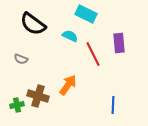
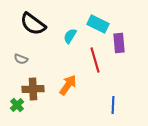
cyan rectangle: moved 12 px right, 10 px down
cyan semicircle: rotated 84 degrees counterclockwise
red line: moved 2 px right, 6 px down; rotated 10 degrees clockwise
brown cross: moved 5 px left, 7 px up; rotated 20 degrees counterclockwise
green cross: rotated 32 degrees counterclockwise
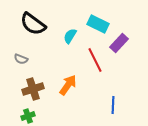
purple rectangle: rotated 48 degrees clockwise
red line: rotated 10 degrees counterclockwise
brown cross: rotated 15 degrees counterclockwise
green cross: moved 11 px right, 11 px down; rotated 24 degrees clockwise
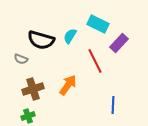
black semicircle: moved 8 px right, 16 px down; rotated 20 degrees counterclockwise
red line: moved 1 px down
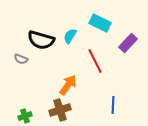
cyan rectangle: moved 2 px right, 1 px up
purple rectangle: moved 9 px right
brown cross: moved 27 px right, 21 px down
green cross: moved 3 px left
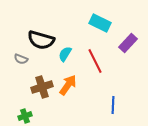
cyan semicircle: moved 5 px left, 18 px down
brown cross: moved 18 px left, 23 px up
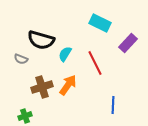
red line: moved 2 px down
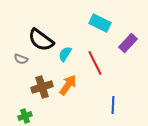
black semicircle: rotated 20 degrees clockwise
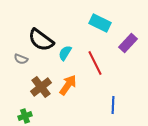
cyan semicircle: moved 1 px up
brown cross: moved 1 px left; rotated 20 degrees counterclockwise
